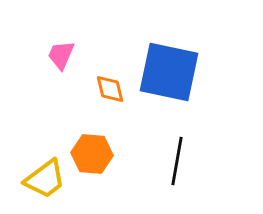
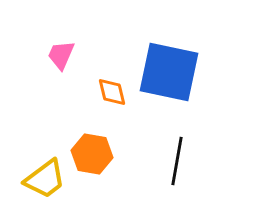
orange diamond: moved 2 px right, 3 px down
orange hexagon: rotated 6 degrees clockwise
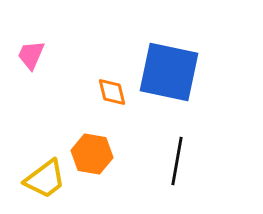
pink trapezoid: moved 30 px left
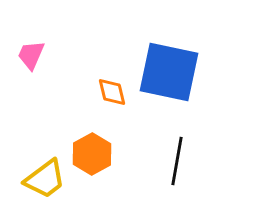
orange hexagon: rotated 21 degrees clockwise
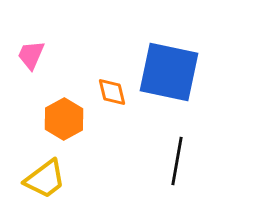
orange hexagon: moved 28 px left, 35 px up
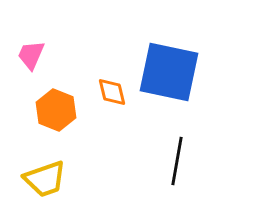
orange hexagon: moved 8 px left, 9 px up; rotated 9 degrees counterclockwise
yellow trapezoid: rotated 18 degrees clockwise
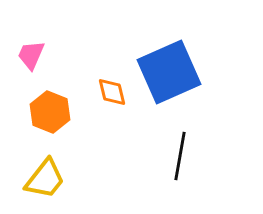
blue square: rotated 36 degrees counterclockwise
orange hexagon: moved 6 px left, 2 px down
black line: moved 3 px right, 5 px up
yellow trapezoid: rotated 33 degrees counterclockwise
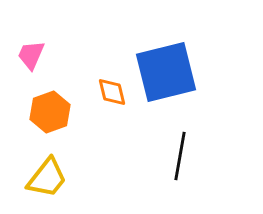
blue square: moved 3 px left; rotated 10 degrees clockwise
orange hexagon: rotated 18 degrees clockwise
yellow trapezoid: moved 2 px right, 1 px up
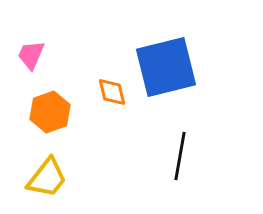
blue square: moved 5 px up
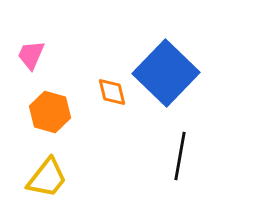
blue square: moved 6 px down; rotated 32 degrees counterclockwise
orange hexagon: rotated 24 degrees counterclockwise
